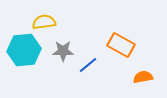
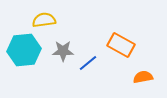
yellow semicircle: moved 2 px up
blue line: moved 2 px up
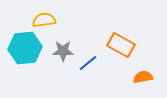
cyan hexagon: moved 1 px right, 2 px up
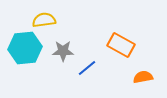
blue line: moved 1 px left, 5 px down
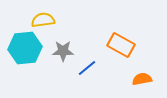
yellow semicircle: moved 1 px left
orange semicircle: moved 1 px left, 2 px down
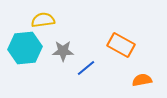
blue line: moved 1 px left
orange semicircle: moved 1 px down
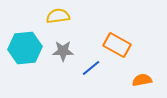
yellow semicircle: moved 15 px right, 4 px up
orange rectangle: moved 4 px left
blue line: moved 5 px right
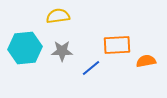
orange rectangle: rotated 32 degrees counterclockwise
gray star: moved 1 px left
orange semicircle: moved 4 px right, 19 px up
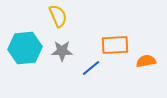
yellow semicircle: rotated 75 degrees clockwise
orange rectangle: moved 2 px left
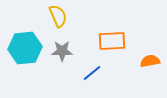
orange rectangle: moved 3 px left, 4 px up
orange semicircle: moved 4 px right
blue line: moved 1 px right, 5 px down
